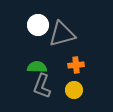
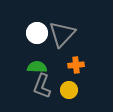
white circle: moved 1 px left, 8 px down
gray triangle: rotated 32 degrees counterclockwise
yellow circle: moved 5 px left
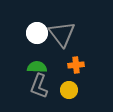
gray triangle: rotated 20 degrees counterclockwise
gray L-shape: moved 3 px left
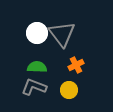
orange cross: rotated 21 degrees counterclockwise
gray L-shape: moved 5 px left, 1 px down; rotated 90 degrees clockwise
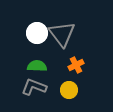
green semicircle: moved 1 px up
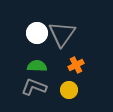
gray triangle: rotated 12 degrees clockwise
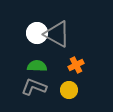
gray triangle: moved 5 px left; rotated 36 degrees counterclockwise
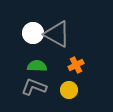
white circle: moved 4 px left
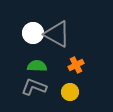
yellow circle: moved 1 px right, 2 px down
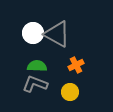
gray L-shape: moved 1 px right, 3 px up
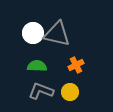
gray triangle: rotated 16 degrees counterclockwise
gray L-shape: moved 6 px right, 7 px down
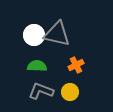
white circle: moved 1 px right, 2 px down
